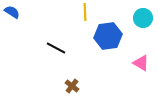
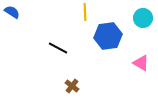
black line: moved 2 px right
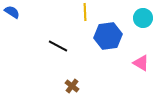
black line: moved 2 px up
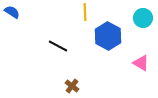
blue hexagon: rotated 24 degrees counterclockwise
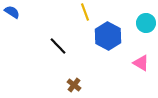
yellow line: rotated 18 degrees counterclockwise
cyan circle: moved 3 px right, 5 px down
black line: rotated 18 degrees clockwise
brown cross: moved 2 px right, 1 px up
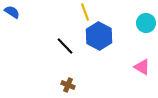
blue hexagon: moved 9 px left
black line: moved 7 px right
pink triangle: moved 1 px right, 4 px down
brown cross: moved 6 px left; rotated 16 degrees counterclockwise
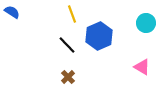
yellow line: moved 13 px left, 2 px down
blue hexagon: rotated 8 degrees clockwise
black line: moved 2 px right, 1 px up
brown cross: moved 8 px up; rotated 24 degrees clockwise
